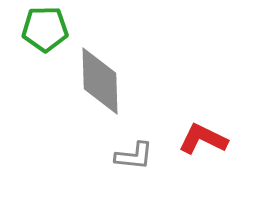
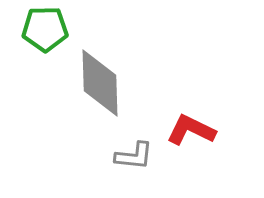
gray diamond: moved 2 px down
red L-shape: moved 12 px left, 9 px up
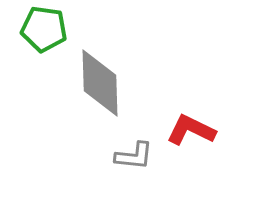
green pentagon: moved 1 px left; rotated 9 degrees clockwise
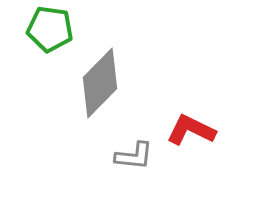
green pentagon: moved 6 px right
gray diamond: rotated 46 degrees clockwise
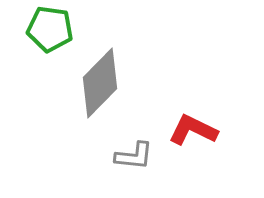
red L-shape: moved 2 px right
